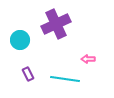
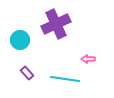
purple rectangle: moved 1 px left, 1 px up; rotated 16 degrees counterclockwise
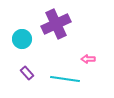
cyan circle: moved 2 px right, 1 px up
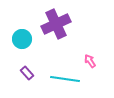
pink arrow: moved 2 px right, 2 px down; rotated 56 degrees clockwise
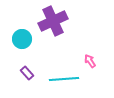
purple cross: moved 3 px left, 3 px up
cyan line: moved 1 px left; rotated 12 degrees counterclockwise
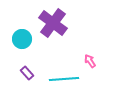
purple cross: moved 2 px down; rotated 28 degrees counterclockwise
